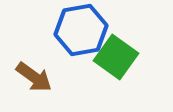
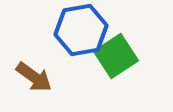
green square: moved 1 px up; rotated 21 degrees clockwise
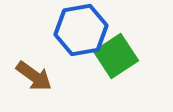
brown arrow: moved 1 px up
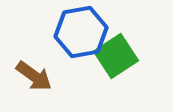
blue hexagon: moved 2 px down
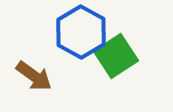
blue hexagon: rotated 21 degrees counterclockwise
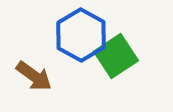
blue hexagon: moved 3 px down
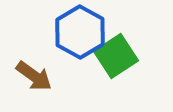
blue hexagon: moved 1 px left, 3 px up
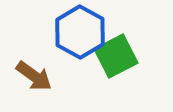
green square: rotated 6 degrees clockwise
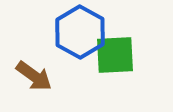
green square: moved 1 px left, 1 px up; rotated 24 degrees clockwise
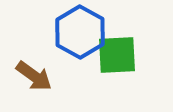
green square: moved 2 px right
